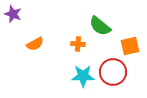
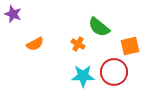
green semicircle: moved 1 px left, 1 px down
orange cross: rotated 24 degrees clockwise
red circle: moved 1 px right
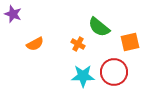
orange square: moved 4 px up
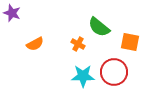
purple star: moved 1 px left, 1 px up
orange square: rotated 24 degrees clockwise
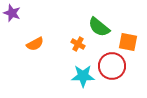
orange square: moved 2 px left
red circle: moved 2 px left, 6 px up
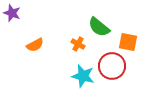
orange semicircle: moved 1 px down
cyan star: rotated 15 degrees clockwise
